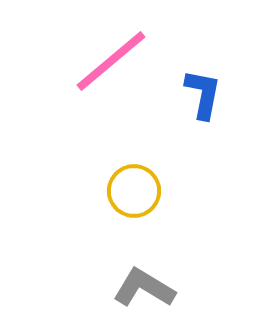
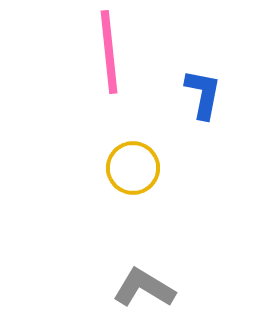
pink line: moved 2 px left, 9 px up; rotated 56 degrees counterclockwise
yellow circle: moved 1 px left, 23 px up
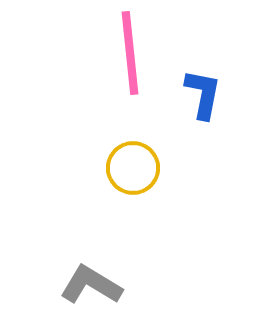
pink line: moved 21 px right, 1 px down
gray L-shape: moved 53 px left, 3 px up
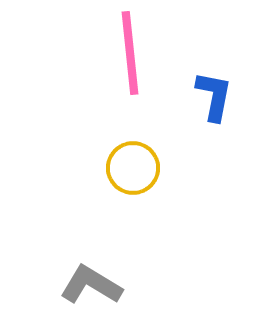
blue L-shape: moved 11 px right, 2 px down
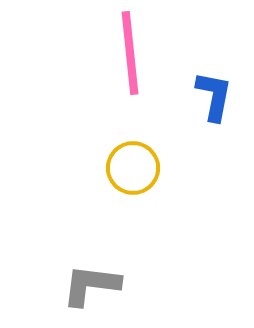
gray L-shape: rotated 24 degrees counterclockwise
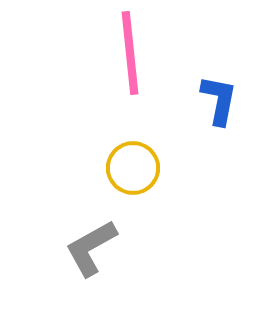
blue L-shape: moved 5 px right, 4 px down
gray L-shape: moved 37 px up; rotated 36 degrees counterclockwise
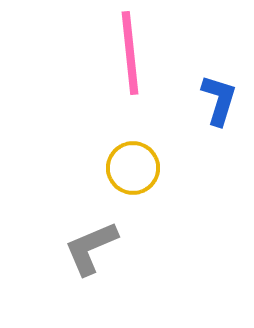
blue L-shape: rotated 6 degrees clockwise
gray L-shape: rotated 6 degrees clockwise
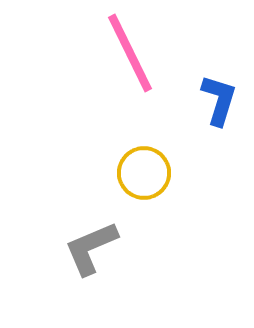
pink line: rotated 20 degrees counterclockwise
yellow circle: moved 11 px right, 5 px down
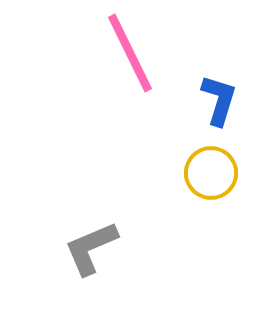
yellow circle: moved 67 px right
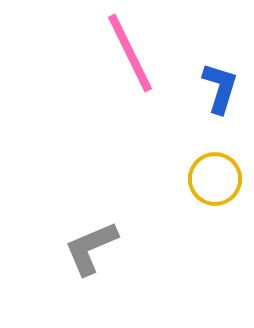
blue L-shape: moved 1 px right, 12 px up
yellow circle: moved 4 px right, 6 px down
